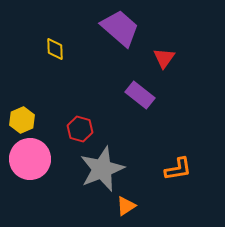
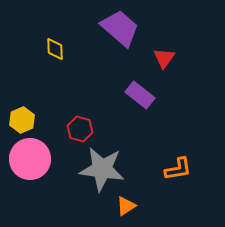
gray star: rotated 30 degrees clockwise
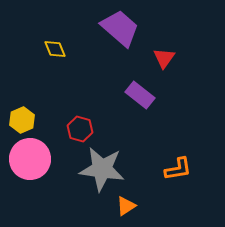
yellow diamond: rotated 20 degrees counterclockwise
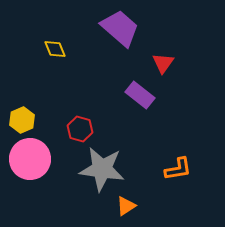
red triangle: moved 1 px left, 5 px down
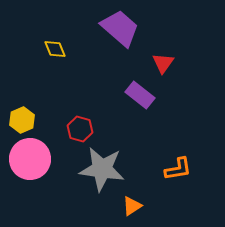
orange triangle: moved 6 px right
